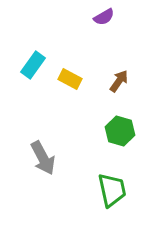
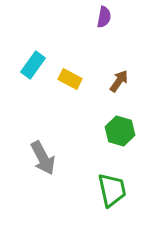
purple semicircle: rotated 50 degrees counterclockwise
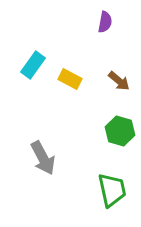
purple semicircle: moved 1 px right, 5 px down
brown arrow: rotated 95 degrees clockwise
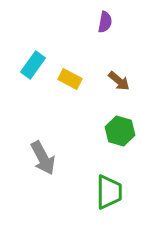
green trapezoid: moved 3 px left, 2 px down; rotated 12 degrees clockwise
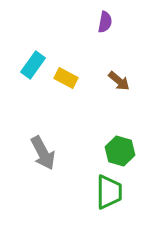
yellow rectangle: moved 4 px left, 1 px up
green hexagon: moved 20 px down
gray arrow: moved 5 px up
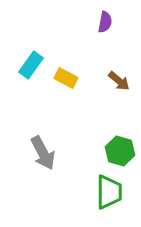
cyan rectangle: moved 2 px left
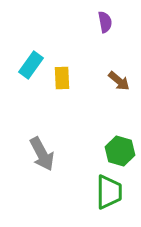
purple semicircle: rotated 20 degrees counterclockwise
yellow rectangle: moved 4 px left; rotated 60 degrees clockwise
gray arrow: moved 1 px left, 1 px down
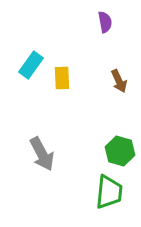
brown arrow: rotated 25 degrees clockwise
green trapezoid: rotated 6 degrees clockwise
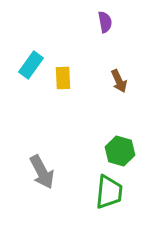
yellow rectangle: moved 1 px right
gray arrow: moved 18 px down
